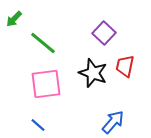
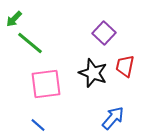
green line: moved 13 px left
blue arrow: moved 4 px up
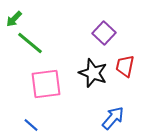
blue line: moved 7 px left
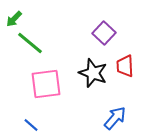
red trapezoid: rotated 15 degrees counterclockwise
blue arrow: moved 2 px right
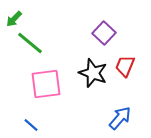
red trapezoid: rotated 25 degrees clockwise
blue arrow: moved 5 px right
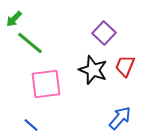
black star: moved 3 px up
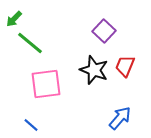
purple square: moved 2 px up
black star: moved 1 px right
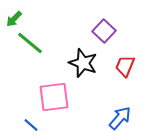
black star: moved 11 px left, 7 px up
pink square: moved 8 px right, 13 px down
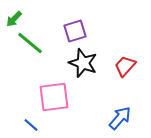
purple square: moved 29 px left; rotated 30 degrees clockwise
red trapezoid: rotated 20 degrees clockwise
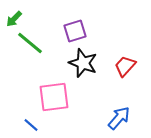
blue arrow: moved 1 px left
